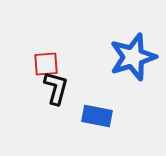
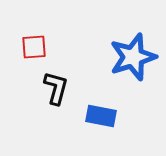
red square: moved 12 px left, 17 px up
blue rectangle: moved 4 px right
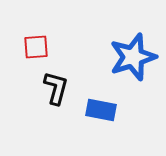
red square: moved 2 px right
blue rectangle: moved 6 px up
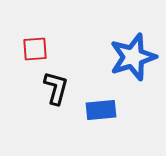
red square: moved 1 px left, 2 px down
blue rectangle: rotated 16 degrees counterclockwise
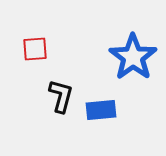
blue star: rotated 18 degrees counterclockwise
black L-shape: moved 5 px right, 8 px down
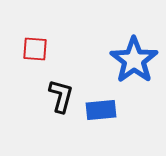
red square: rotated 8 degrees clockwise
blue star: moved 1 px right, 3 px down
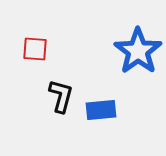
blue star: moved 4 px right, 9 px up
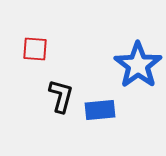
blue star: moved 14 px down
blue rectangle: moved 1 px left
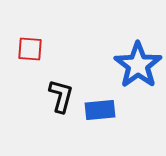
red square: moved 5 px left
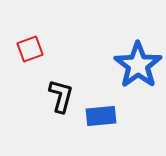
red square: rotated 24 degrees counterclockwise
blue rectangle: moved 1 px right, 6 px down
